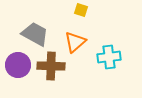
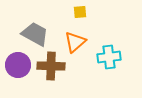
yellow square: moved 1 px left, 2 px down; rotated 24 degrees counterclockwise
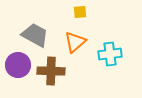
gray trapezoid: moved 1 px down
cyan cross: moved 1 px right, 3 px up
brown cross: moved 5 px down
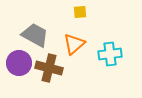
orange triangle: moved 1 px left, 2 px down
purple circle: moved 1 px right, 2 px up
brown cross: moved 2 px left, 3 px up; rotated 12 degrees clockwise
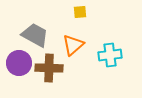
orange triangle: moved 1 px left, 1 px down
cyan cross: moved 1 px down
brown cross: rotated 12 degrees counterclockwise
